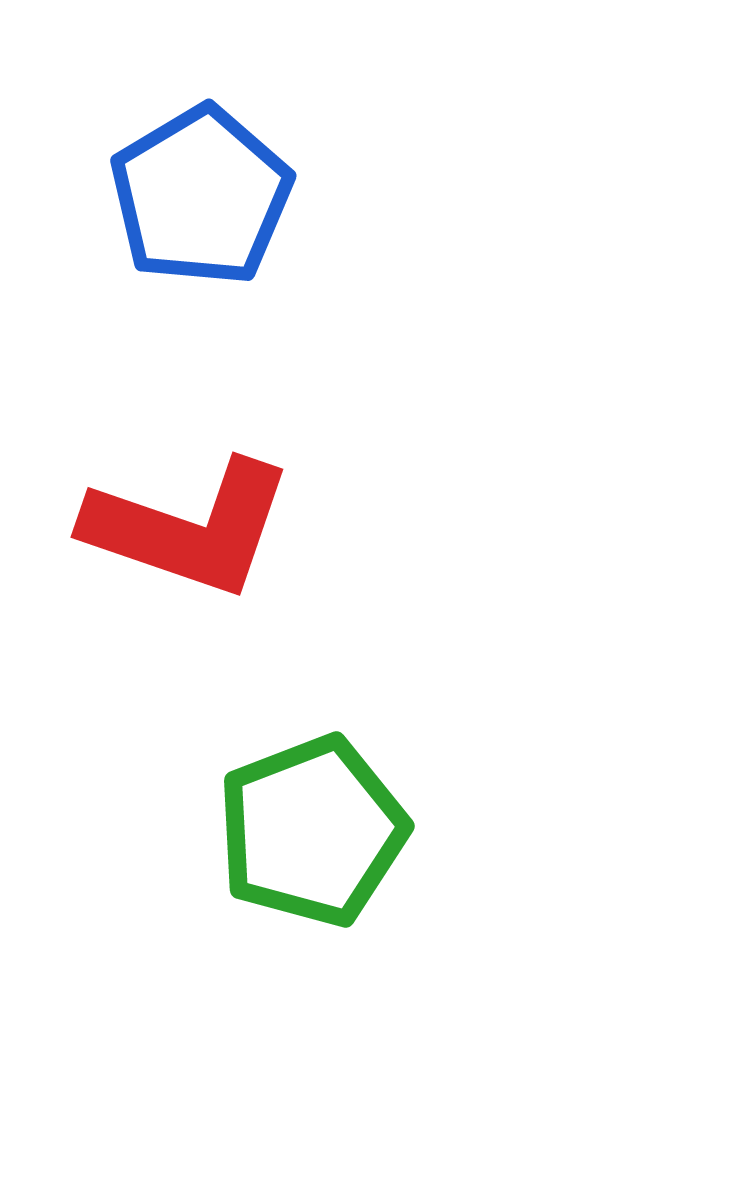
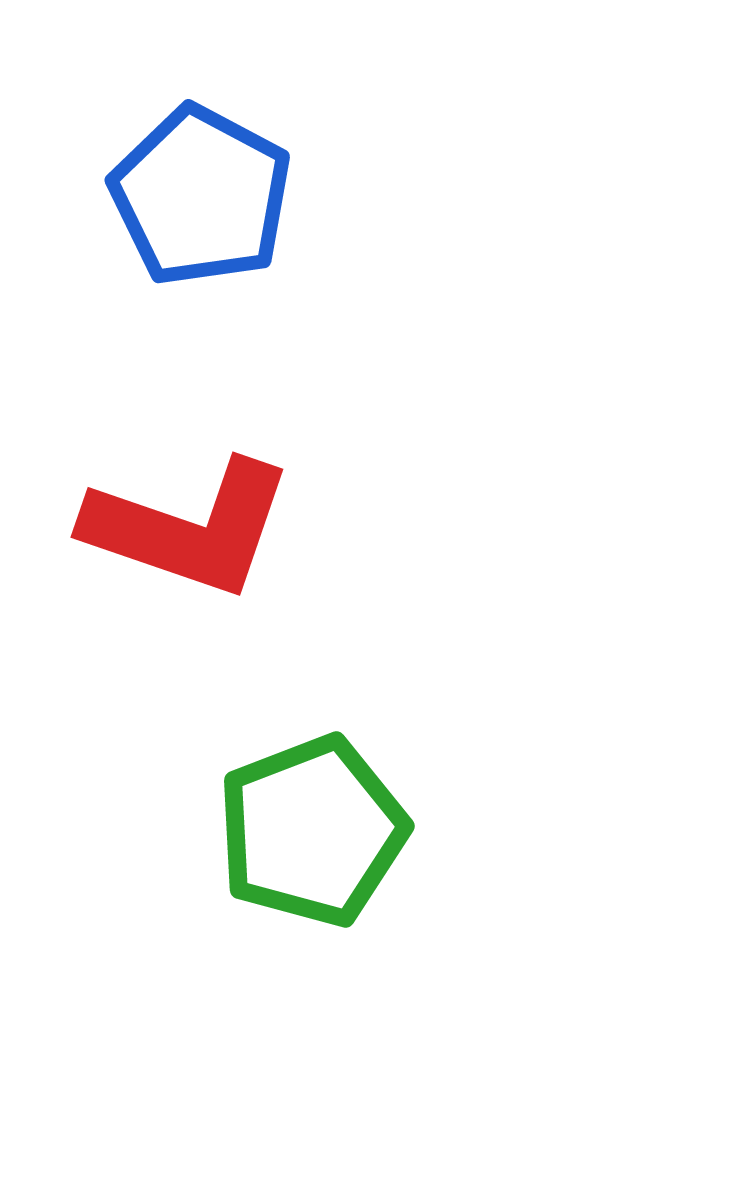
blue pentagon: rotated 13 degrees counterclockwise
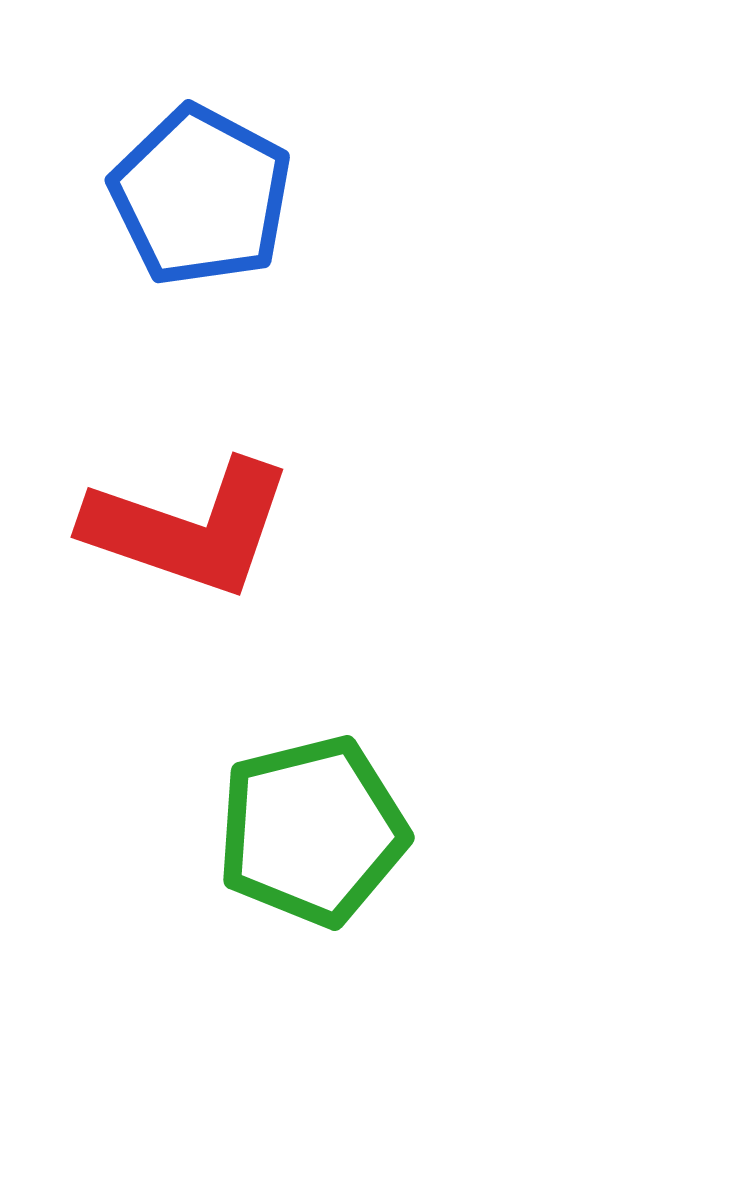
green pentagon: rotated 7 degrees clockwise
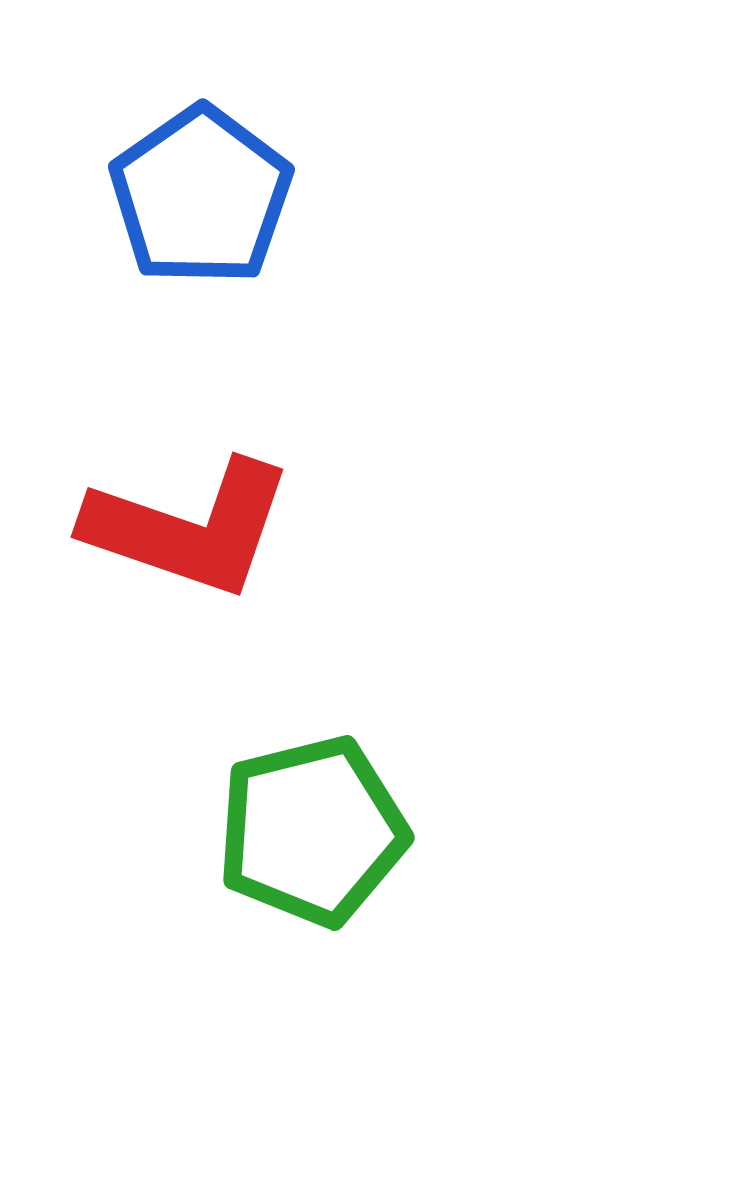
blue pentagon: rotated 9 degrees clockwise
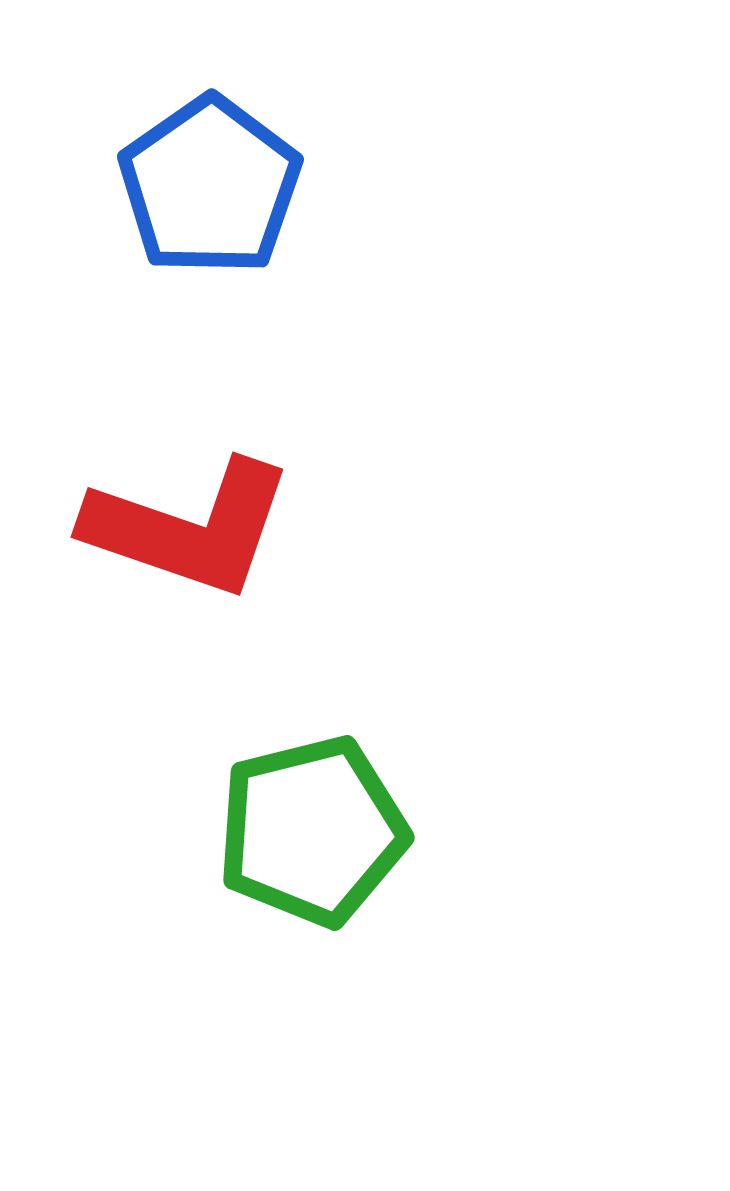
blue pentagon: moved 9 px right, 10 px up
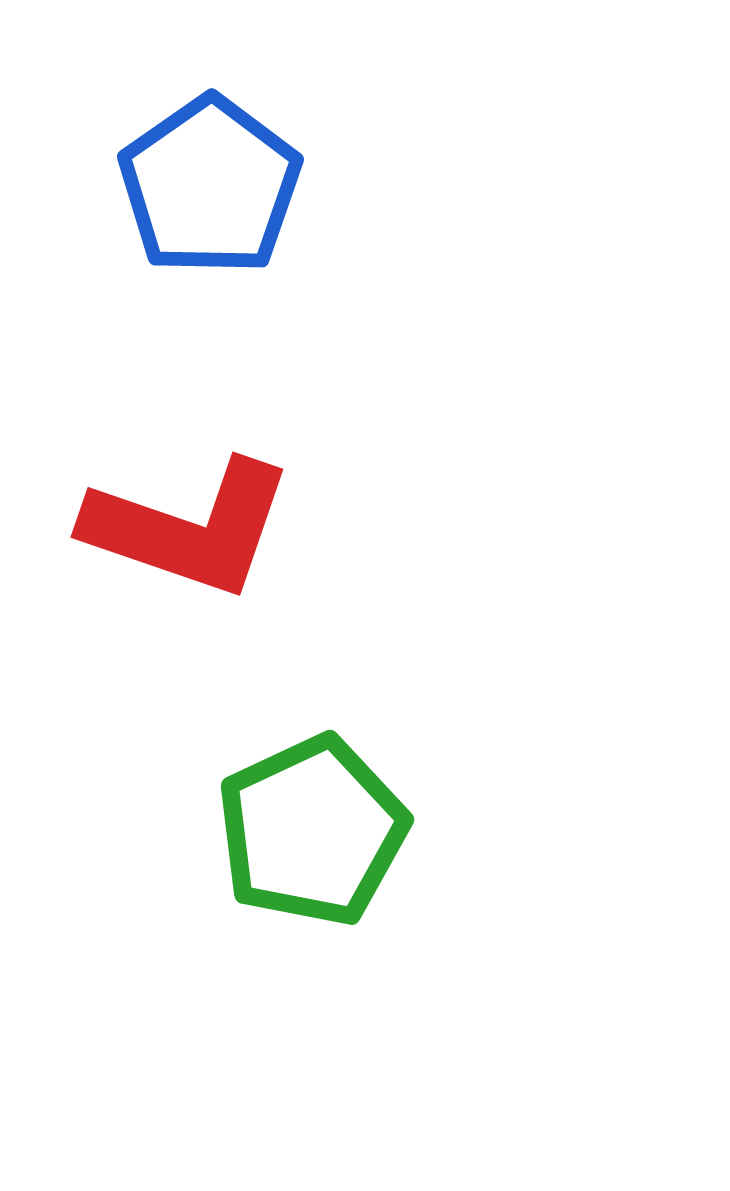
green pentagon: rotated 11 degrees counterclockwise
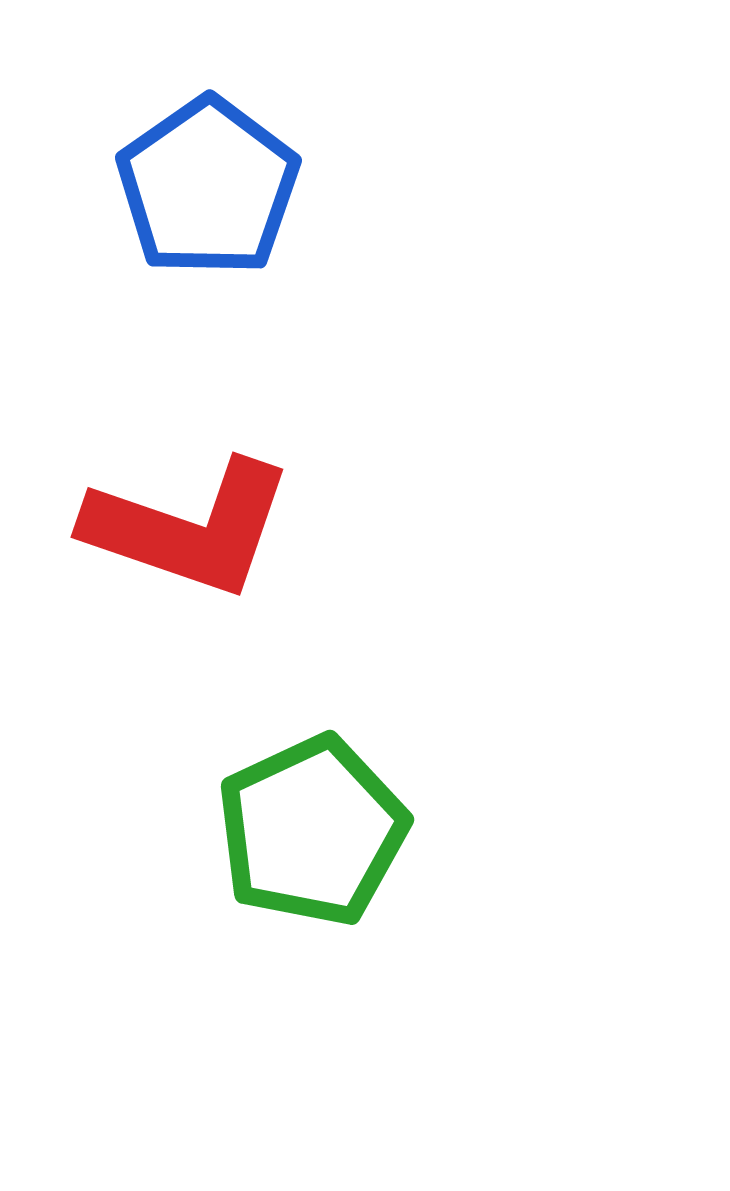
blue pentagon: moved 2 px left, 1 px down
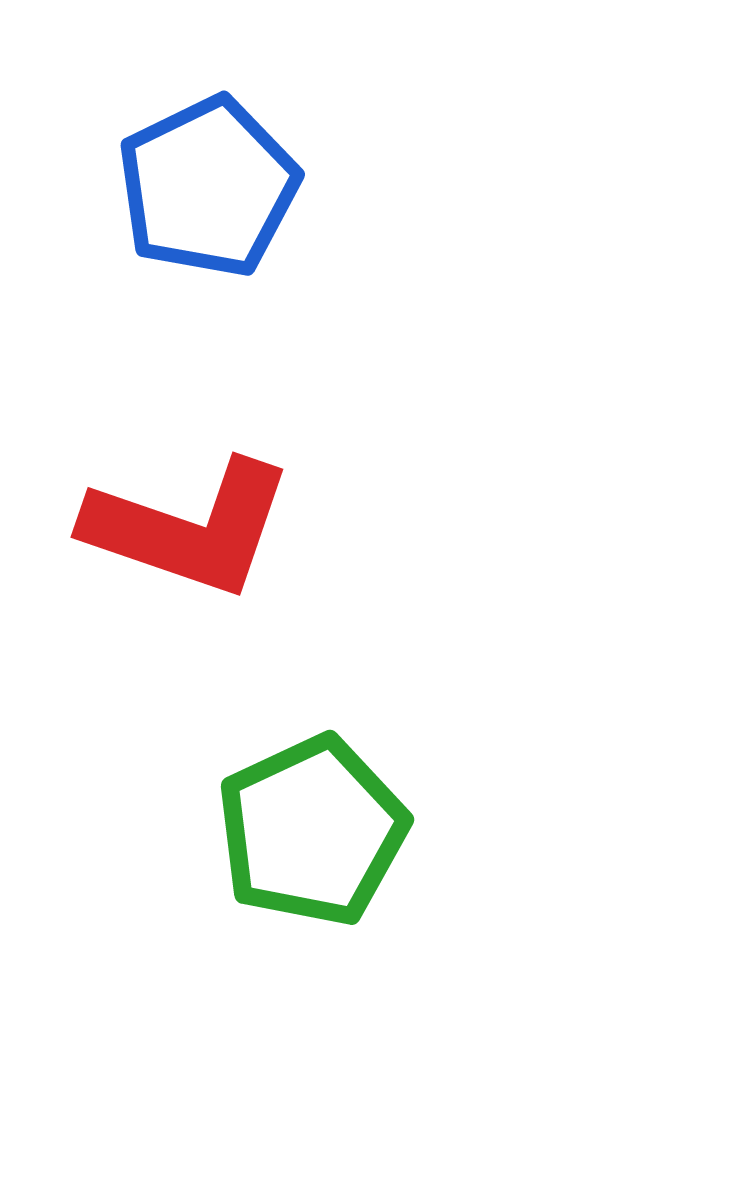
blue pentagon: rotated 9 degrees clockwise
